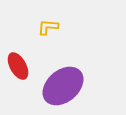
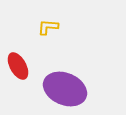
purple ellipse: moved 2 px right, 3 px down; rotated 63 degrees clockwise
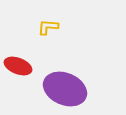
red ellipse: rotated 40 degrees counterclockwise
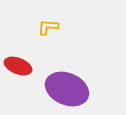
purple ellipse: moved 2 px right
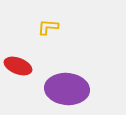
purple ellipse: rotated 18 degrees counterclockwise
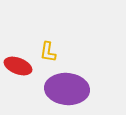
yellow L-shape: moved 25 px down; rotated 85 degrees counterclockwise
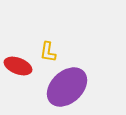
purple ellipse: moved 2 px up; rotated 48 degrees counterclockwise
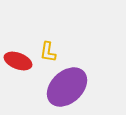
red ellipse: moved 5 px up
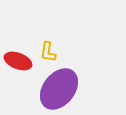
purple ellipse: moved 8 px left, 2 px down; rotated 9 degrees counterclockwise
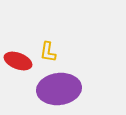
purple ellipse: rotated 45 degrees clockwise
